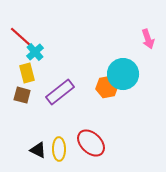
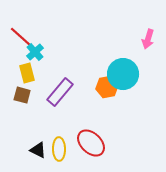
pink arrow: rotated 36 degrees clockwise
purple rectangle: rotated 12 degrees counterclockwise
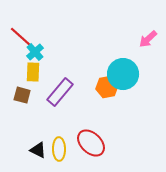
pink arrow: rotated 30 degrees clockwise
yellow rectangle: moved 6 px right, 1 px up; rotated 18 degrees clockwise
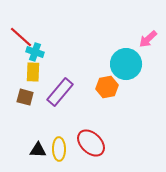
cyan cross: rotated 30 degrees counterclockwise
cyan circle: moved 3 px right, 10 px up
brown square: moved 3 px right, 2 px down
black triangle: rotated 24 degrees counterclockwise
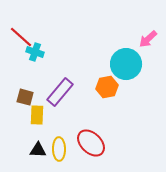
yellow rectangle: moved 4 px right, 43 px down
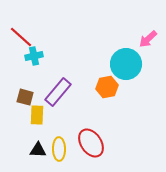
cyan cross: moved 1 px left, 4 px down; rotated 30 degrees counterclockwise
purple rectangle: moved 2 px left
red ellipse: rotated 12 degrees clockwise
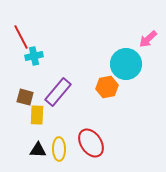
red line: rotated 20 degrees clockwise
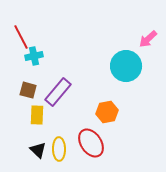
cyan circle: moved 2 px down
orange hexagon: moved 25 px down
brown square: moved 3 px right, 7 px up
black triangle: rotated 42 degrees clockwise
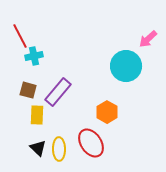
red line: moved 1 px left, 1 px up
orange hexagon: rotated 20 degrees counterclockwise
black triangle: moved 2 px up
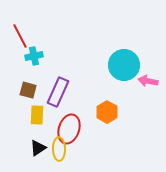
pink arrow: moved 42 px down; rotated 54 degrees clockwise
cyan circle: moved 2 px left, 1 px up
purple rectangle: rotated 16 degrees counterclockwise
red ellipse: moved 22 px left, 14 px up; rotated 52 degrees clockwise
black triangle: rotated 42 degrees clockwise
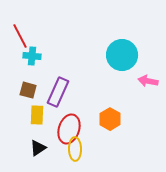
cyan cross: moved 2 px left; rotated 18 degrees clockwise
cyan circle: moved 2 px left, 10 px up
orange hexagon: moved 3 px right, 7 px down
yellow ellipse: moved 16 px right
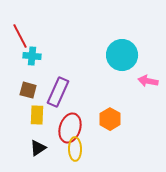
red ellipse: moved 1 px right, 1 px up
